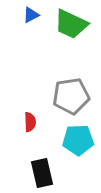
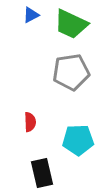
gray pentagon: moved 24 px up
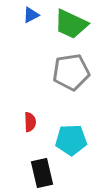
cyan pentagon: moved 7 px left
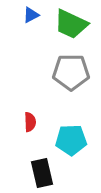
gray pentagon: rotated 9 degrees clockwise
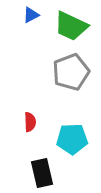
green trapezoid: moved 2 px down
gray pentagon: rotated 21 degrees counterclockwise
cyan pentagon: moved 1 px right, 1 px up
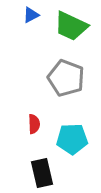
gray pentagon: moved 5 px left, 6 px down; rotated 30 degrees counterclockwise
red semicircle: moved 4 px right, 2 px down
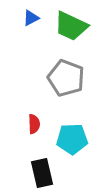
blue triangle: moved 3 px down
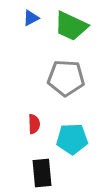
gray pentagon: rotated 18 degrees counterclockwise
black rectangle: rotated 8 degrees clockwise
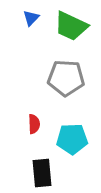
blue triangle: rotated 18 degrees counterclockwise
